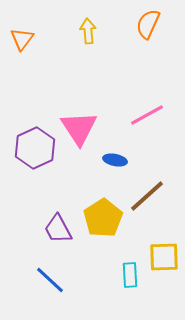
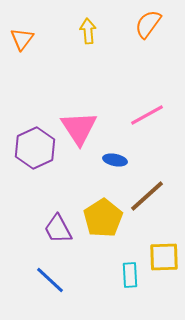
orange semicircle: rotated 12 degrees clockwise
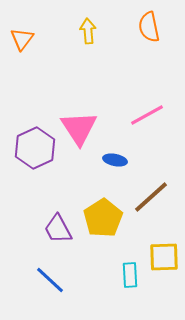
orange semicircle: moved 1 px right, 3 px down; rotated 48 degrees counterclockwise
brown line: moved 4 px right, 1 px down
